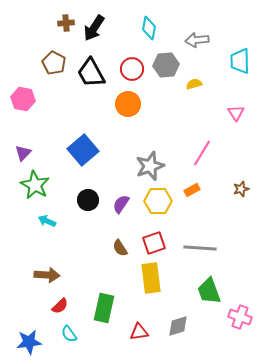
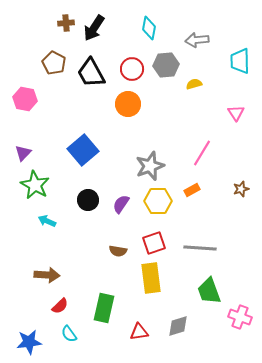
pink hexagon: moved 2 px right
brown semicircle: moved 2 px left, 3 px down; rotated 48 degrees counterclockwise
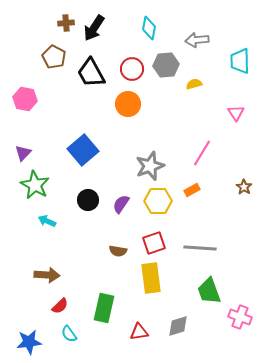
brown pentagon: moved 6 px up
brown star: moved 3 px right, 2 px up; rotated 21 degrees counterclockwise
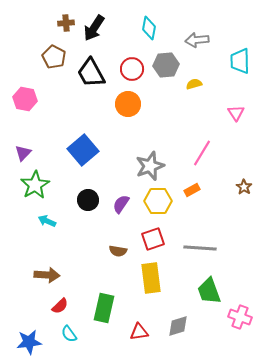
green star: rotated 12 degrees clockwise
red square: moved 1 px left, 4 px up
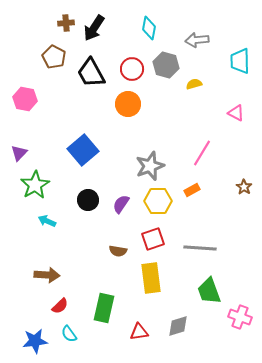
gray hexagon: rotated 20 degrees clockwise
pink triangle: rotated 30 degrees counterclockwise
purple triangle: moved 4 px left
blue star: moved 6 px right, 1 px up
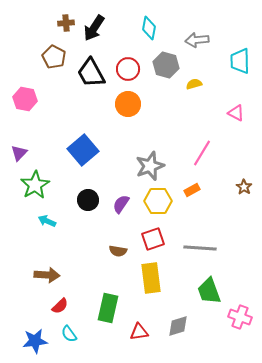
red circle: moved 4 px left
green rectangle: moved 4 px right
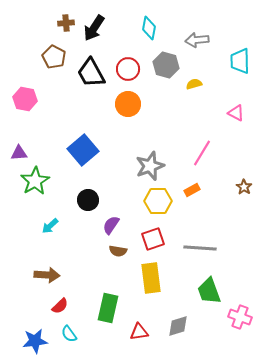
purple triangle: rotated 42 degrees clockwise
green star: moved 4 px up
purple semicircle: moved 10 px left, 21 px down
cyan arrow: moved 3 px right, 5 px down; rotated 66 degrees counterclockwise
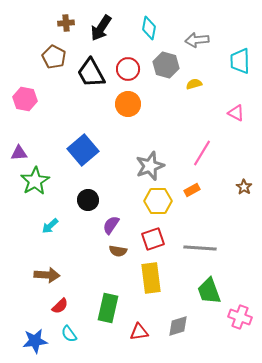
black arrow: moved 7 px right
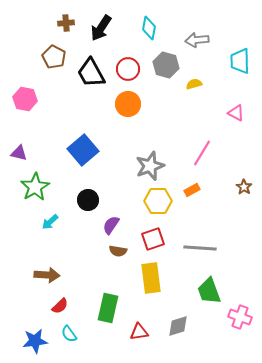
purple triangle: rotated 18 degrees clockwise
green star: moved 6 px down
cyan arrow: moved 4 px up
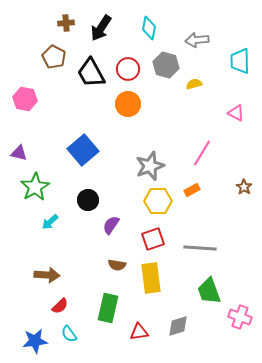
brown semicircle: moved 1 px left, 14 px down
